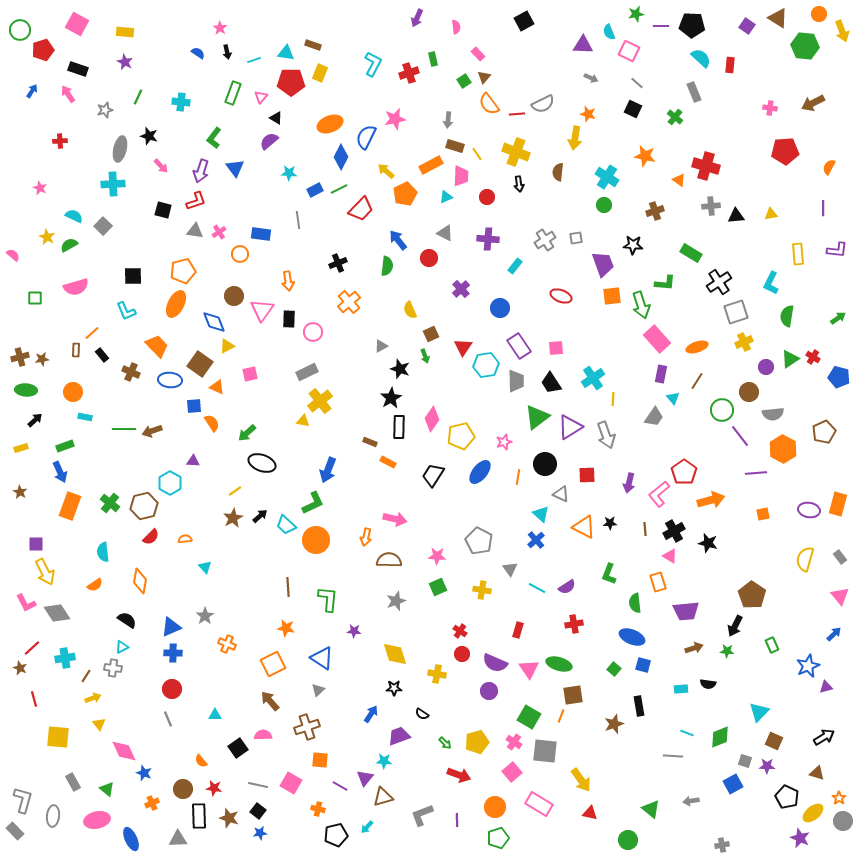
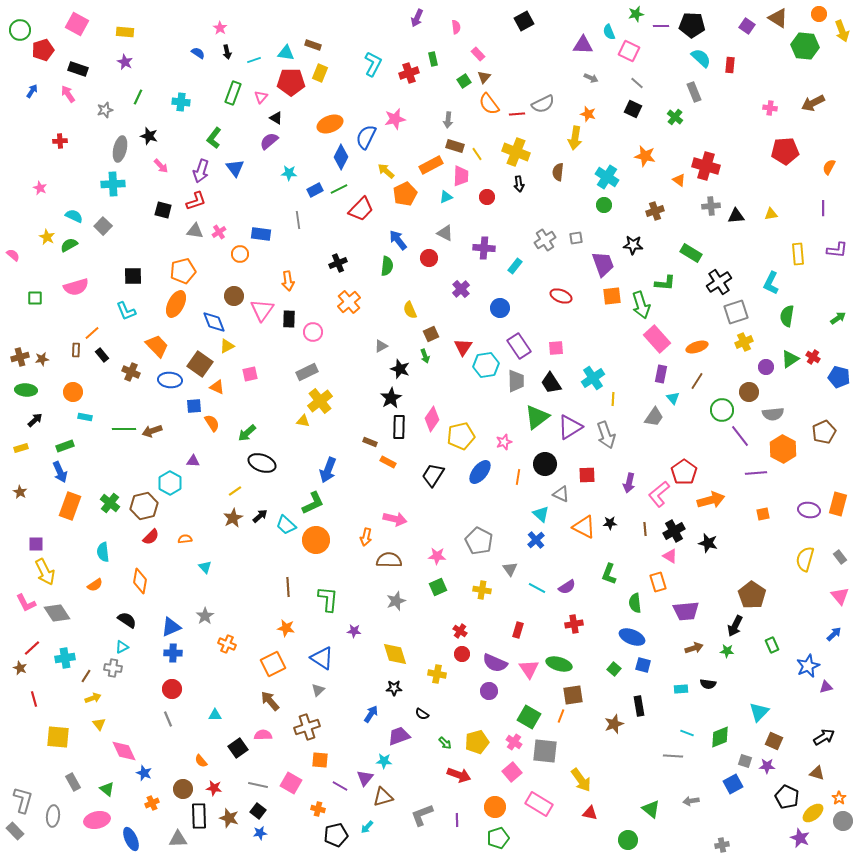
purple cross at (488, 239): moved 4 px left, 9 px down
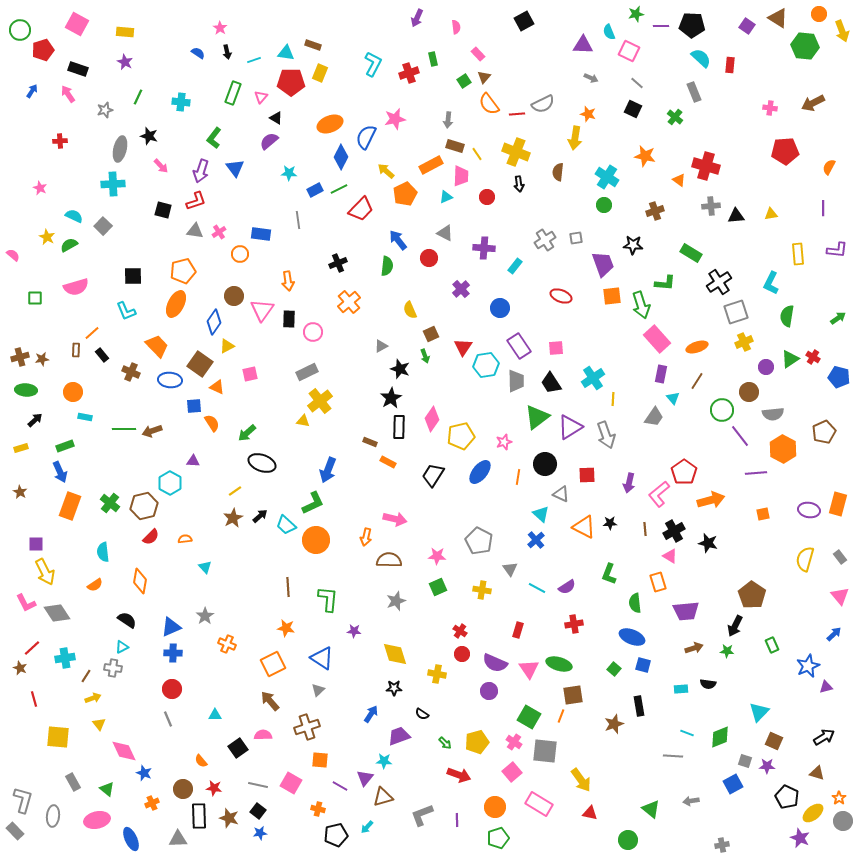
blue diamond at (214, 322): rotated 55 degrees clockwise
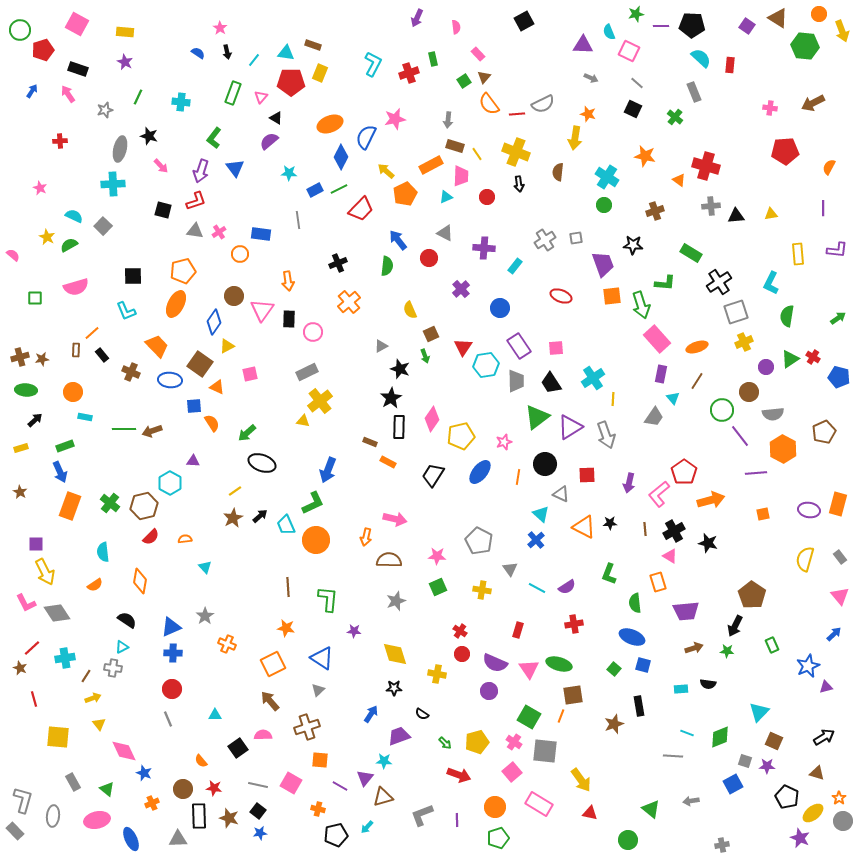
cyan line at (254, 60): rotated 32 degrees counterclockwise
cyan trapezoid at (286, 525): rotated 25 degrees clockwise
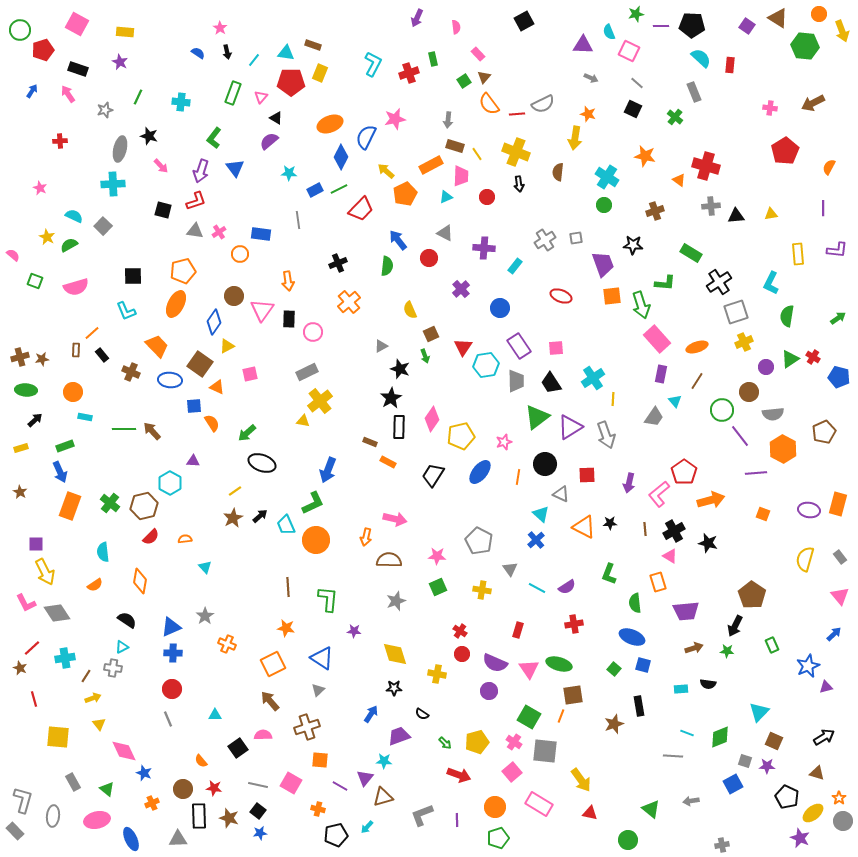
purple star at (125, 62): moved 5 px left
red pentagon at (785, 151): rotated 28 degrees counterclockwise
green square at (35, 298): moved 17 px up; rotated 21 degrees clockwise
cyan triangle at (673, 398): moved 2 px right, 3 px down
brown arrow at (152, 431): rotated 66 degrees clockwise
orange square at (763, 514): rotated 32 degrees clockwise
